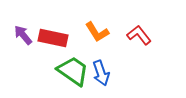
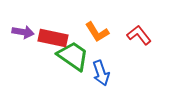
purple arrow: moved 3 px up; rotated 140 degrees clockwise
green trapezoid: moved 15 px up
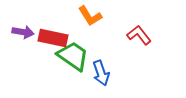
orange L-shape: moved 7 px left, 16 px up
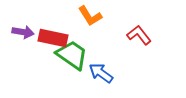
green trapezoid: moved 1 px left, 1 px up
blue arrow: rotated 145 degrees clockwise
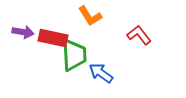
green trapezoid: moved 2 px right; rotated 52 degrees clockwise
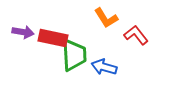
orange L-shape: moved 16 px right, 2 px down
red L-shape: moved 3 px left
blue arrow: moved 3 px right, 6 px up; rotated 20 degrees counterclockwise
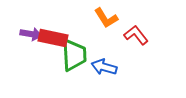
purple arrow: moved 8 px right, 2 px down
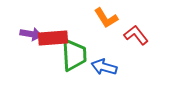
red rectangle: rotated 16 degrees counterclockwise
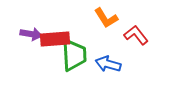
red rectangle: moved 2 px right, 1 px down
blue arrow: moved 4 px right, 3 px up
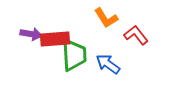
blue arrow: rotated 20 degrees clockwise
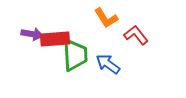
purple arrow: moved 1 px right
green trapezoid: moved 1 px right
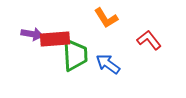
red L-shape: moved 13 px right, 5 px down
